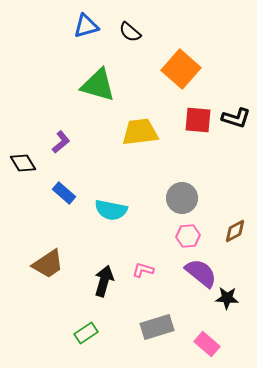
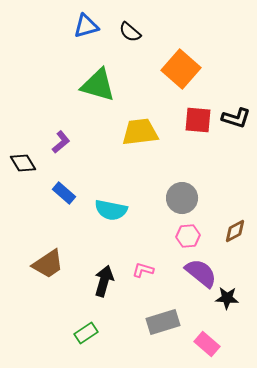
gray rectangle: moved 6 px right, 5 px up
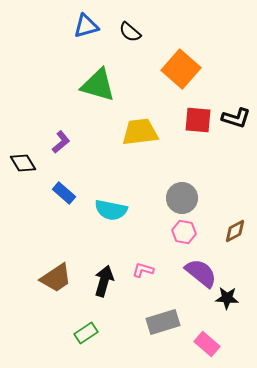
pink hexagon: moved 4 px left, 4 px up; rotated 15 degrees clockwise
brown trapezoid: moved 8 px right, 14 px down
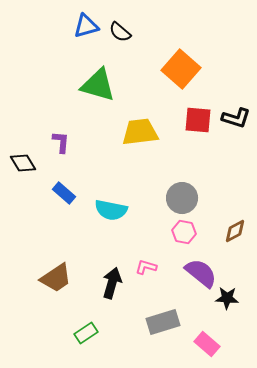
black semicircle: moved 10 px left
purple L-shape: rotated 45 degrees counterclockwise
pink L-shape: moved 3 px right, 3 px up
black arrow: moved 8 px right, 2 px down
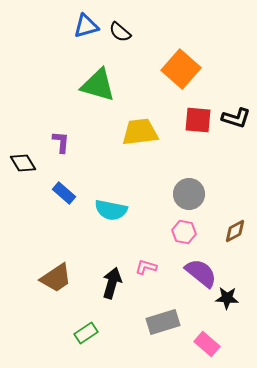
gray circle: moved 7 px right, 4 px up
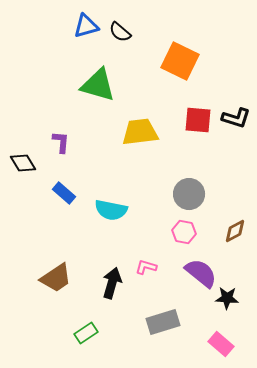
orange square: moved 1 px left, 8 px up; rotated 15 degrees counterclockwise
pink rectangle: moved 14 px right
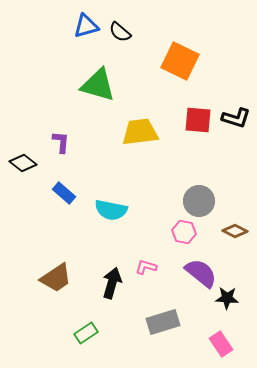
black diamond: rotated 20 degrees counterclockwise
gray circle: moved 10 px right, 7 px down
brown diamond: rotated 55 degrees clockwise
pink rectangle: rotated 15 degrees clockwise
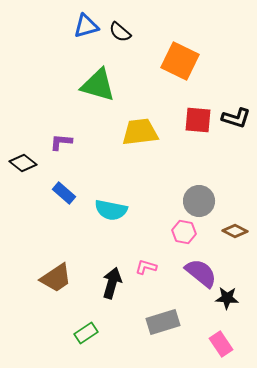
purple L-shape: rotated 90 degrees counterclockwise
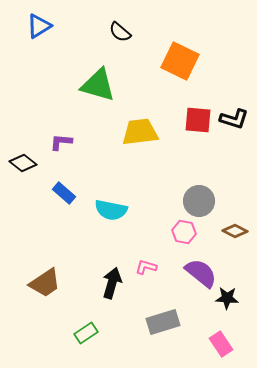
blue triangle: moved 47 px left; rotated 16 degrees counterclockwise
black L-shape: moved 2 px left, 1 px down
brown trapezoid: moved 11 px left, 5 px down
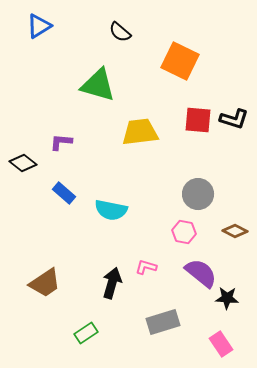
gray circle: moved 1 px left, 7 px up
